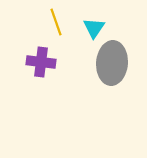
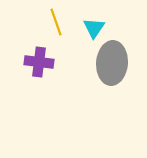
purple cross: moved 2 px left
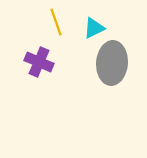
cyan triangle: rotated 30 degrees clockwise
purple cross: rotated 16 degrees clockwise
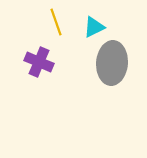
cyan triangle: moved 1 px up
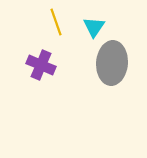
cyan triangle: rotated 30 degrees counterclockwise
purple cross: moved 2 px right, 3 px down
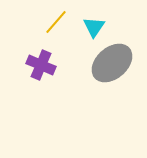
yellow line: rotated 60 degrees clockwise
gray ellipse: rotated 45 degrees clockwise
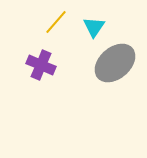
gray ellipse: moved 3 px right
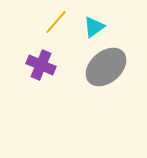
cyan triangle: rotated 20 degrees clockwise
gray ellipse: moved 9 px left, 4 px down
